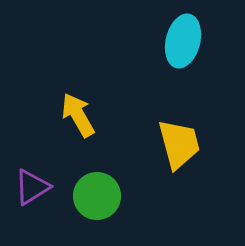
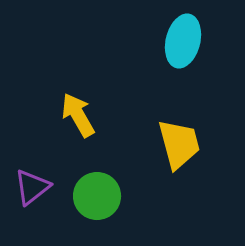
purple triangle: rotated 6 degrees counterclockwise
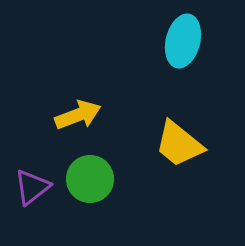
yellow arrow: rotated 99 degrees clockwise
yellow trapezoid: rotated 144 degrees clockwise
green circle: moved 7 px left, 17 px up
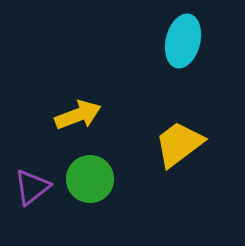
yellow trapezoid: rotated 104 degrees clockwise
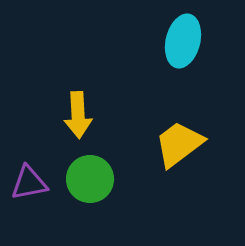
yellow arrow: rotated 108 degrees clockwise
purple triangle: moved 3 px left, 4 px up; rotated 27 degrees clockwise
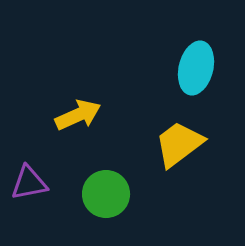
cyan ellipse: moved 13 px right, 27 px down
yellow arrow: rotated 111 degrees counterclockwise
green circle: moved 16 px right, 15 px down
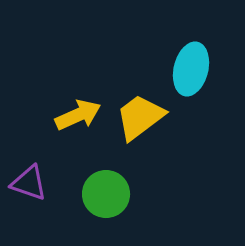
cyan ellipse: moved 5 px left, 1 px down
yellow trapezoid: moved 39 px left, 27 px up
purple triangle: rotated 30 degrees clockwise
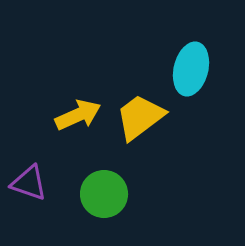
green circle: moved 2 px left
